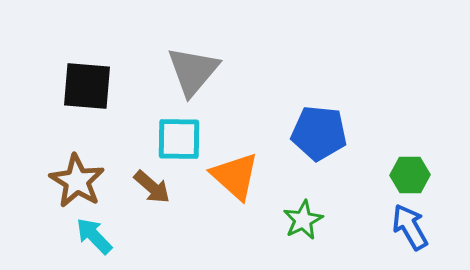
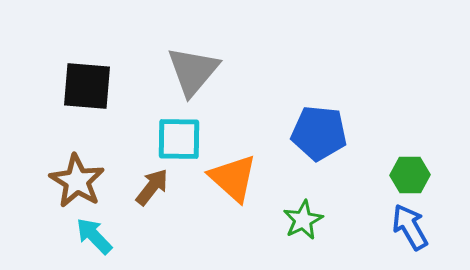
orange triangle: moved 2 px left, 2 px down
brown arrow: rotated 93 degrees counterclockwise
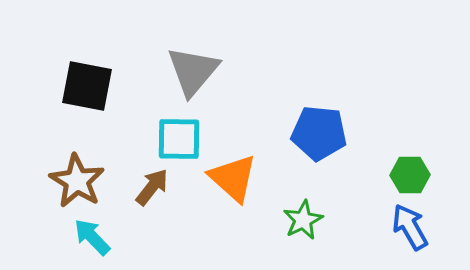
black square: rotated 6 degrees clockwise
cyan arrow: moved 2 px left, 1 px down
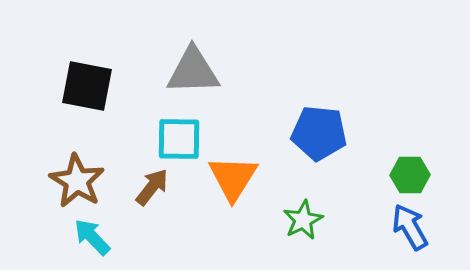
gray triangle: rotated 48 degrees clockwise
orange triangle: rotated 20 degrees clockwise
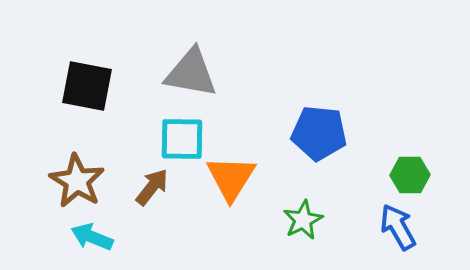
gray triangle: moved 2 px left, 2 px down; rotated 12 degrees clockwise
cyan square: moved 3 px right
orange triangle: moved 2 px left
blue arrow: moved 12 px left
cyan arrow: rotated 24 degrees counterclockwise
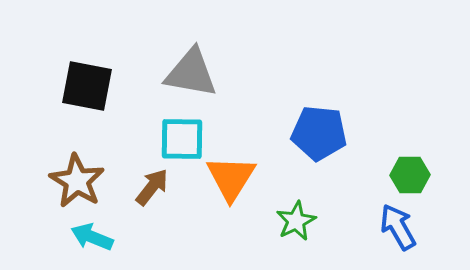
green star: moved 7 px left, 1 px down
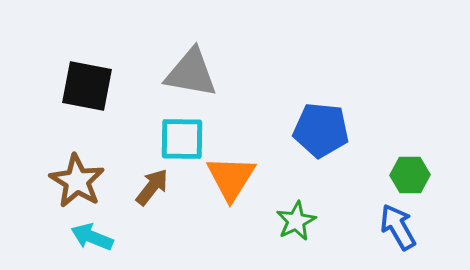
blue pentagon: moved 2 px right, 3 px up
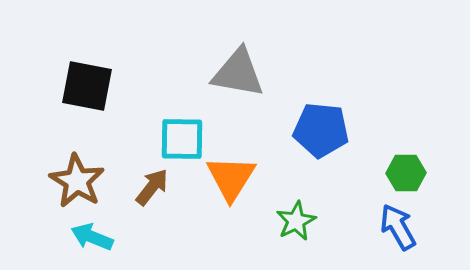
gray triangle: moved 47 px right
green hexagon: moved 4 px left, 2 px up
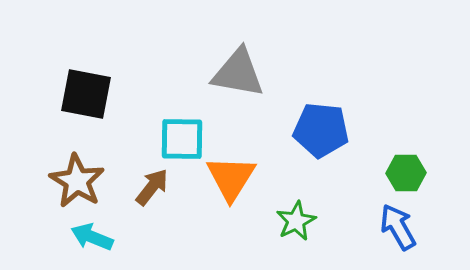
black square: moved 1 px left, 8 px down
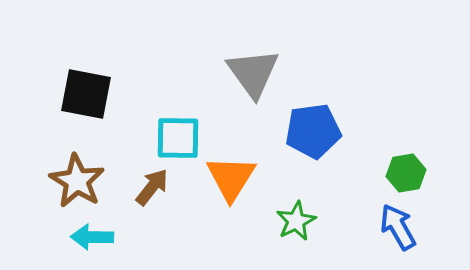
gray triangle: moved 15 px right; rotated 44 degrees clockwise
blue pentagon: moved 8 px left, 1 px down; rotated 14 degrees counterclockwise
cyan square: moved 4 px left, 1 px up
green hexagon: rotated 9 degrees counterclockwise
cyan arrow: rotated 21 degrees counterclockwise
